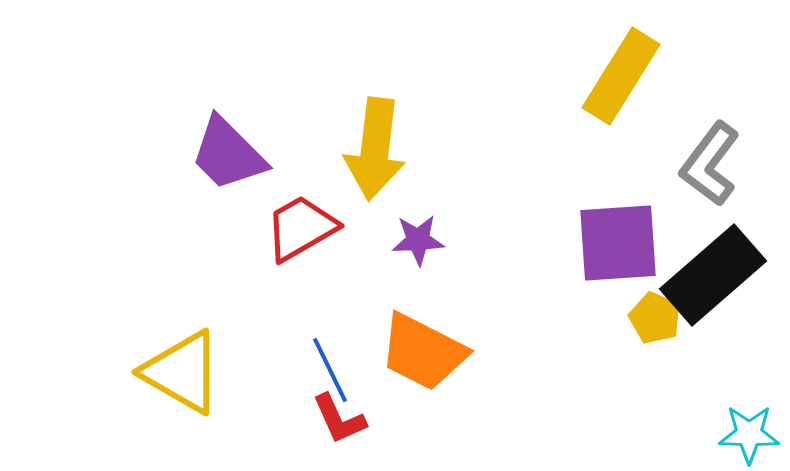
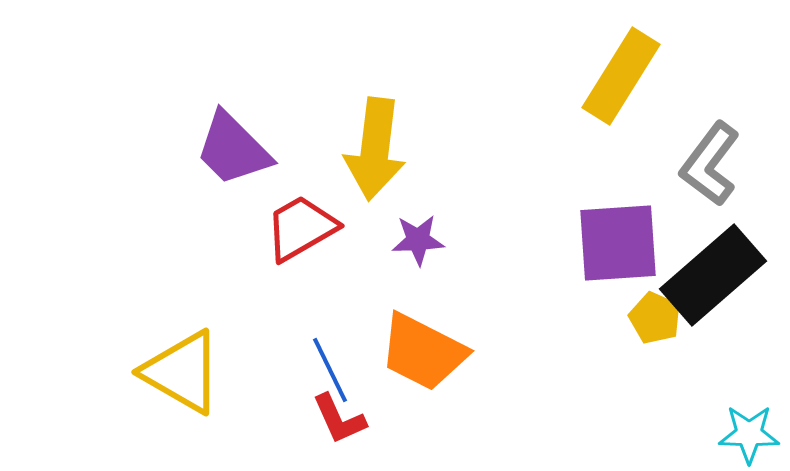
purple trapezoid: moved 5 px right, 5 px up
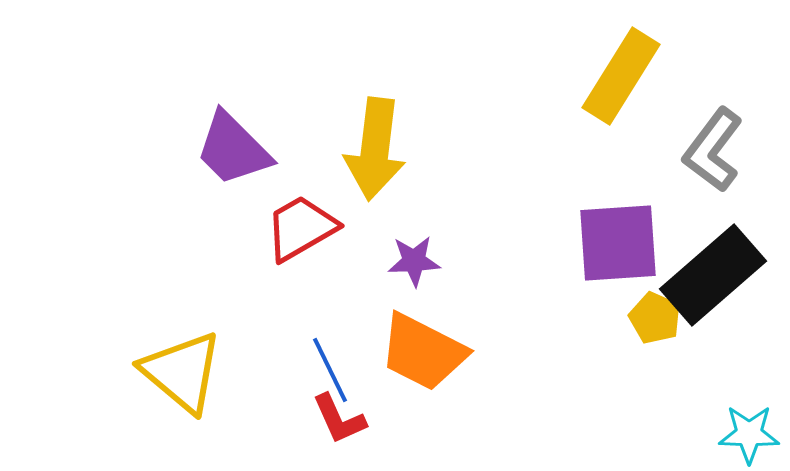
gray L-shape: moved 3 px right, 14 px up
purple star: moved 4 px left, 21 px down
yellow triangle: rotated 10 degrees clockwise
